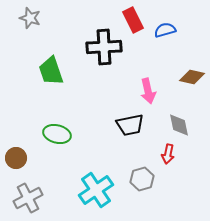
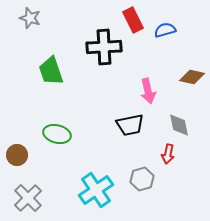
brown circle: moved 1 px right, 3 px up
gray cross: rotated 16 degrees counterclockwise
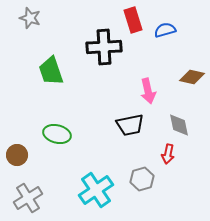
red rectangle: rotated 10 degrees clockwise
gray cross: rotated 12 degrees clockwise
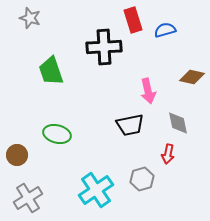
gray diamond: moved 1 px left, 2 px up
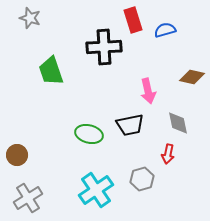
green ellipse: moved 32 px right
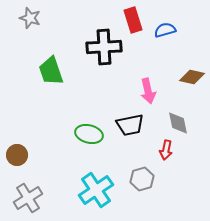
red arrow: moved 2 px left, 4 px up
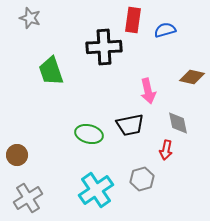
red rectangle: rotated 25 degrees clockwise
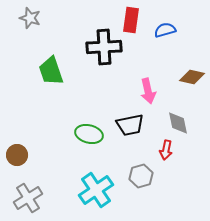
red rectangle: moved 2 px left
gray hexagon: moved 1 px left, 3 px up
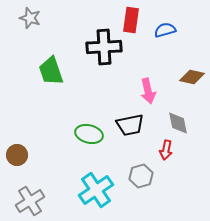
gray cross: moved 2 px right, 3 px down
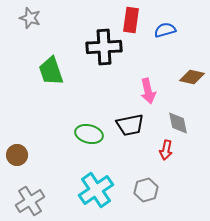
gray hexagon: moved 5 px right, 14 px down
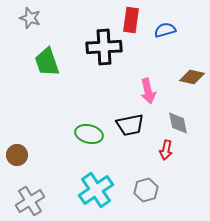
green trapezoid: moved 4 px left, 9 px up
